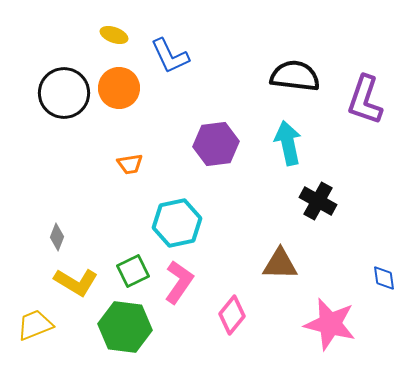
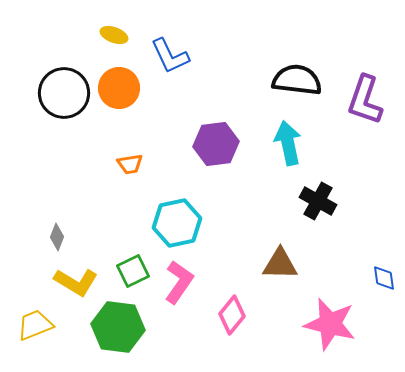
black semicircle: moved 2 px right, 4 px down
green hexagon: moved 7 px left
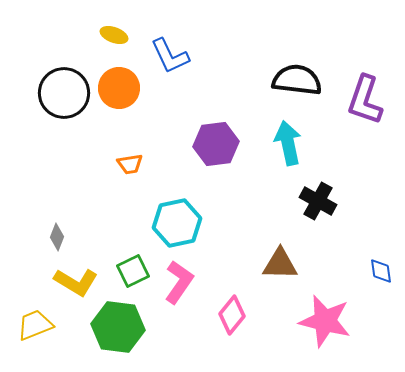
blue diamond: moved 3 px left, 7 px up
pink star: moved 5 px left, 3 px up
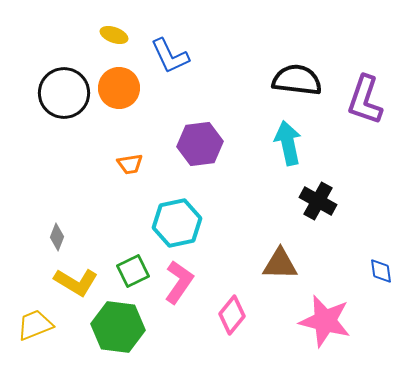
purple hexagon: moved 16 px left
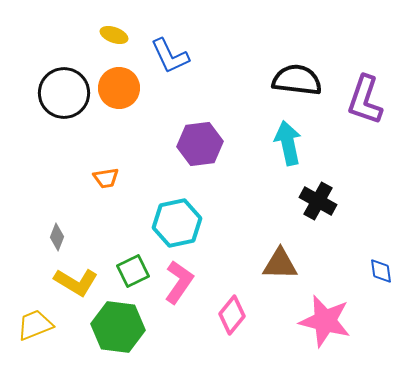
orange trapezoid: moved 24 px left, 14 px down
